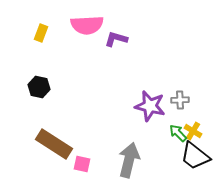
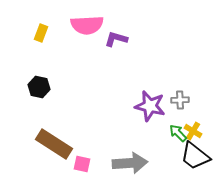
gray arrow: moved 1 px right, 3 px down; rotated 72 degrees clockwise
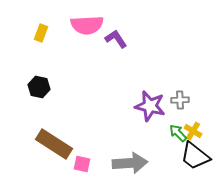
purple L-shape: rotated 40 degrees clockwise
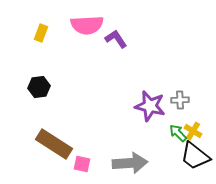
black hexagon: rotated 20 degrees counterclockwise
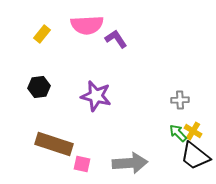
yellow rectangle: moved 1 px right, 1 px down; rotated 18 degrees clockwise
purple star: moved 54 px left, 10 px up
brown rectangle: rotated 15 degrees counterclockwise
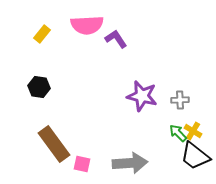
black hexagon: rotated 15 degrees clockwise
purple star: moved 46 px right
brown rectangle: rotated 36 degrees clockwise
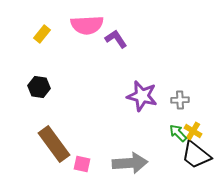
black trapezoid: moved 1 px right, 1 px up
